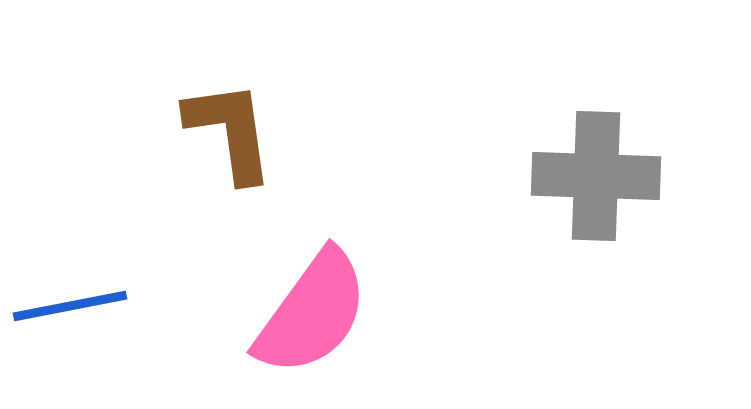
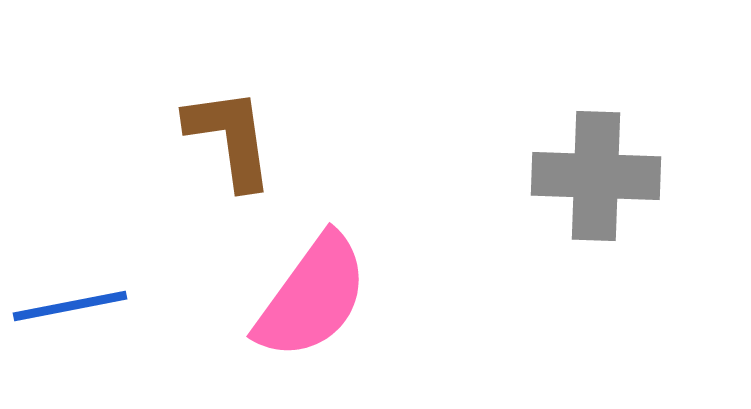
brown L-shape: moved 7 px down
pink semicircle: moved 16 px up
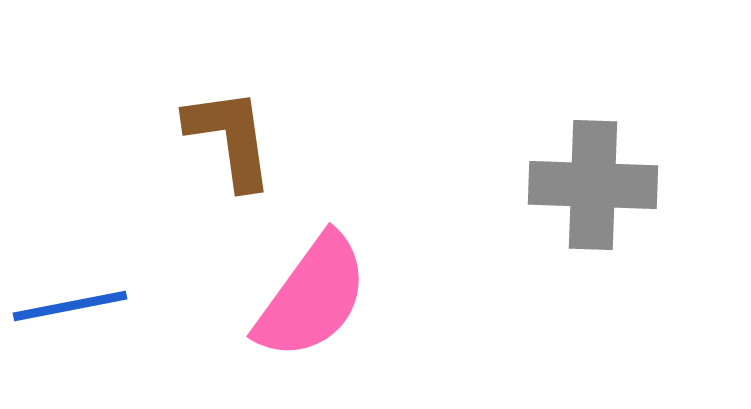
gray cross: moved 3 px left, 9 px down
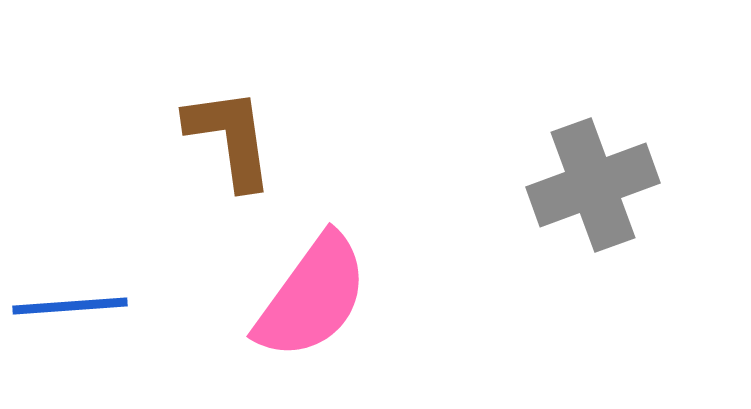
gray cross: rotated 22 degrees counterclockwise
blue line: rotated 7 degrees clockwise
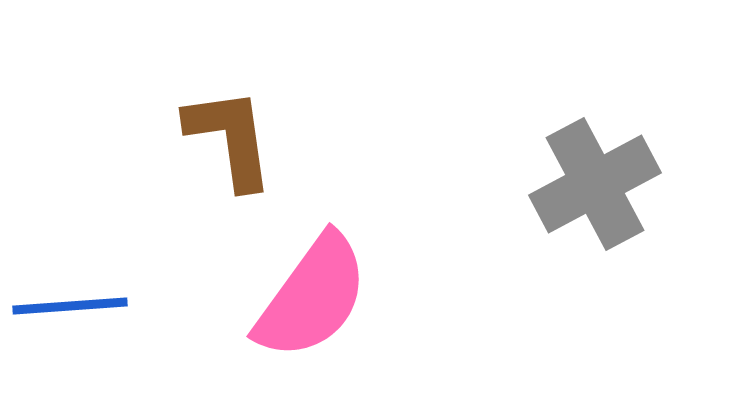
gray cross: moved 2 px right, 1 px up; rotated 8 degrees counterclockwise
